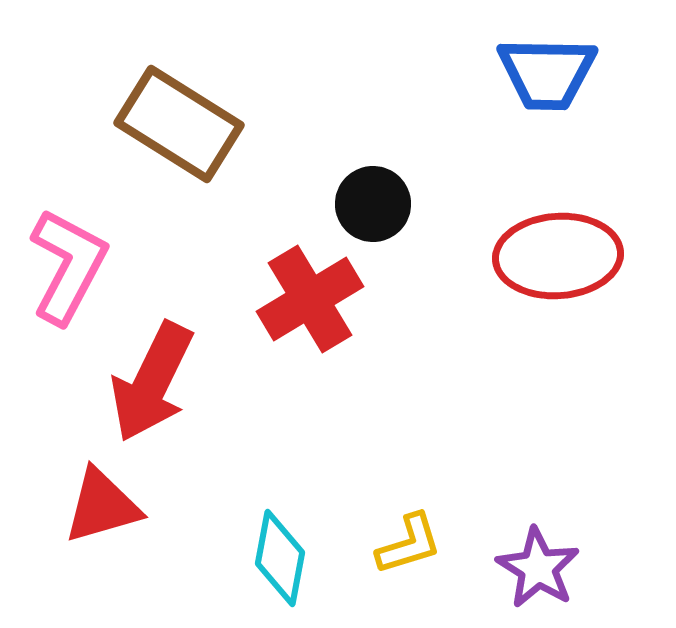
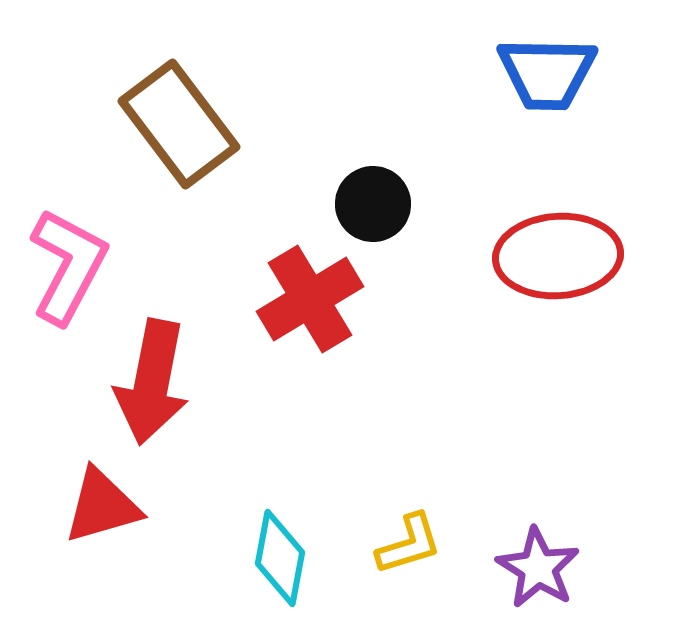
brown rectangle: rotated 21 degrees clockwise
red arrow: rotated 15 degrees counterclockwise
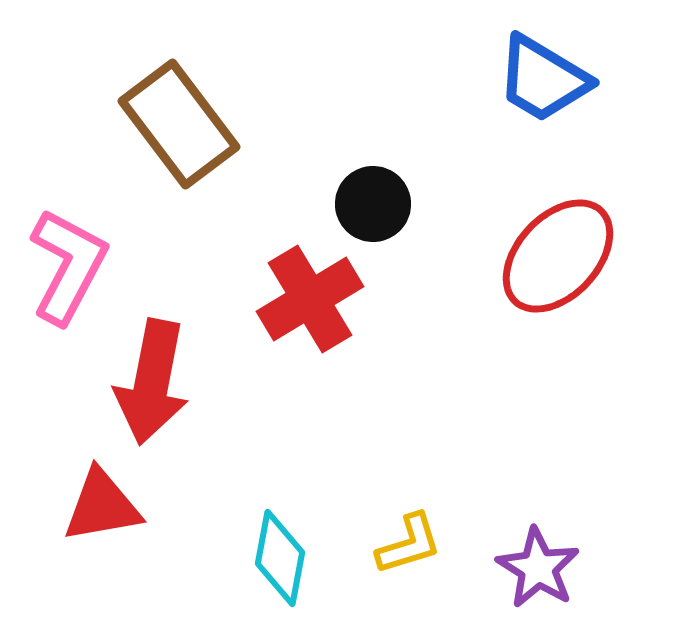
blue trapezoid: moved 4 px left, 6 px down; rotated 30 degrees clockwise
red ellipse: rotated 43 degrees counterclockwise
red triangle: rotated 6 degrees clockwise
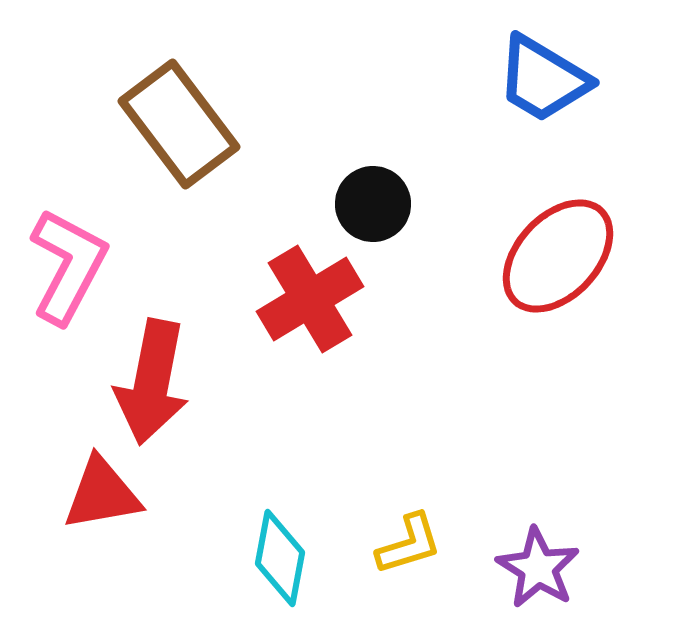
red triangle: moved 12 px up
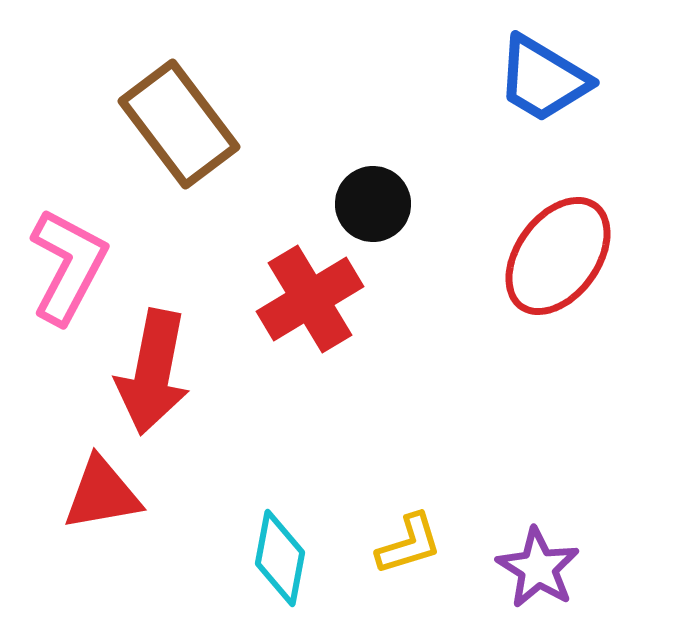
red ellipse: rotated 7 degrees counterclockwise
red arrow: moved 1 px right, 10 px up
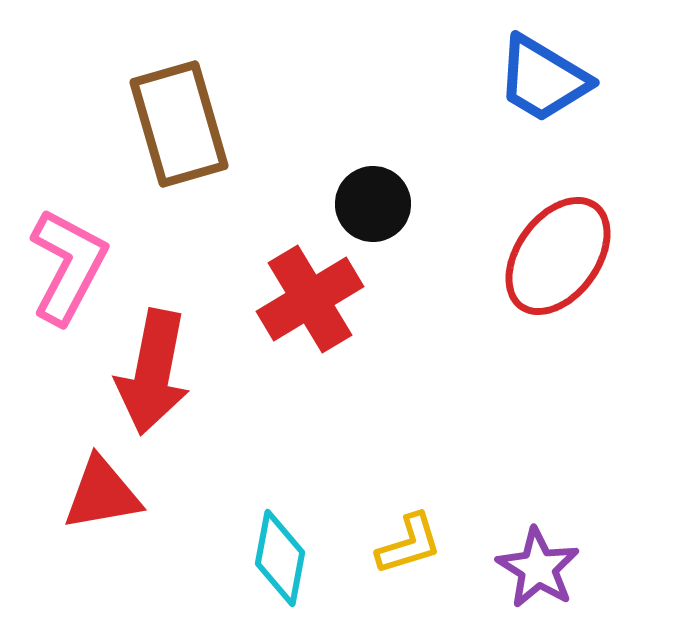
brown rectangle: rotated 21 degrees clockwise
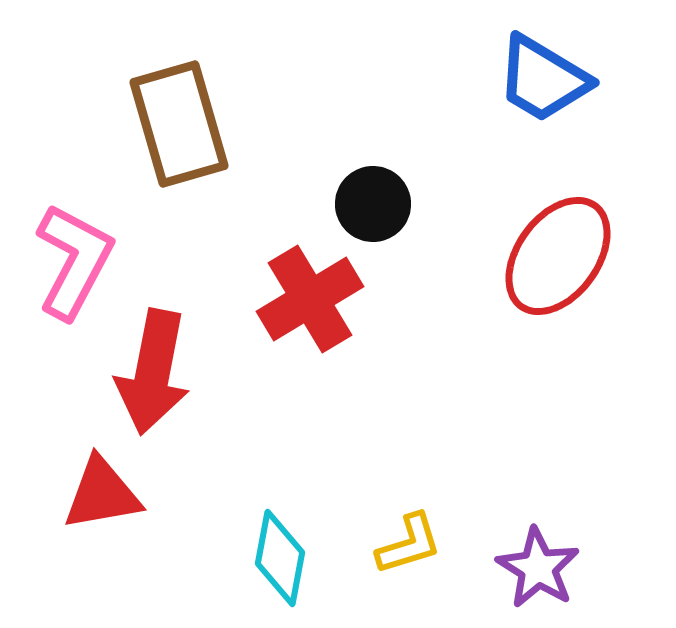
pink L-shape: moved 6 px right, 5 px up
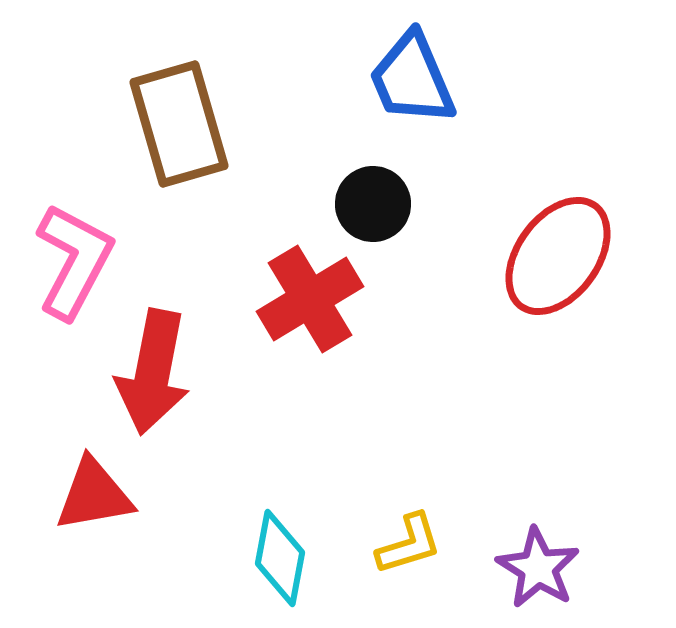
blue trapezoid: moved 131 px left; rotated 36 degrees clockwise
red triangle: moved 8 px left, 1 px down
